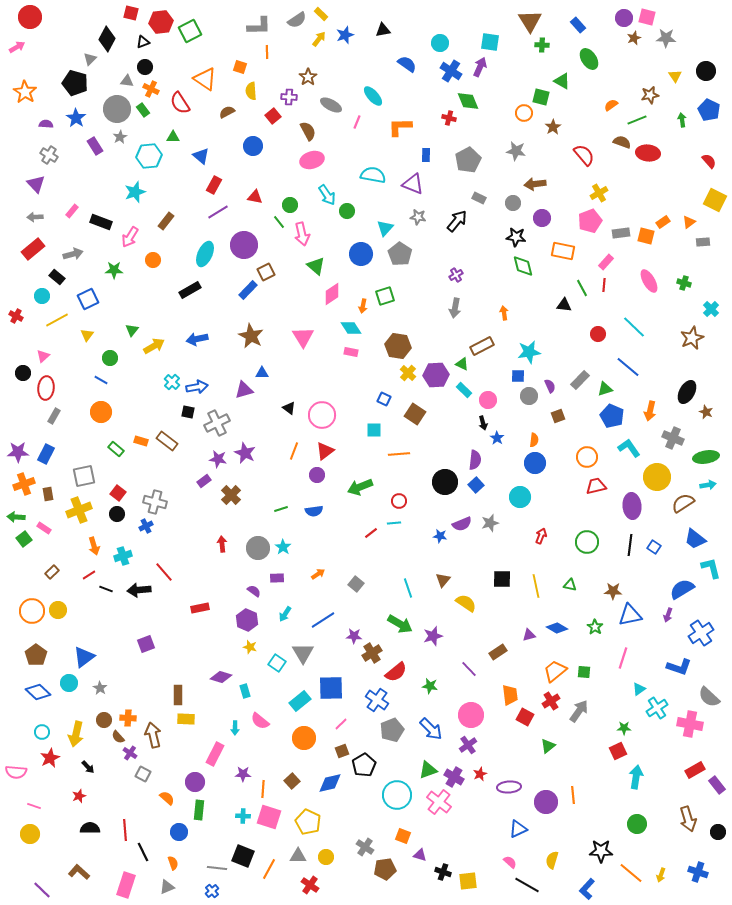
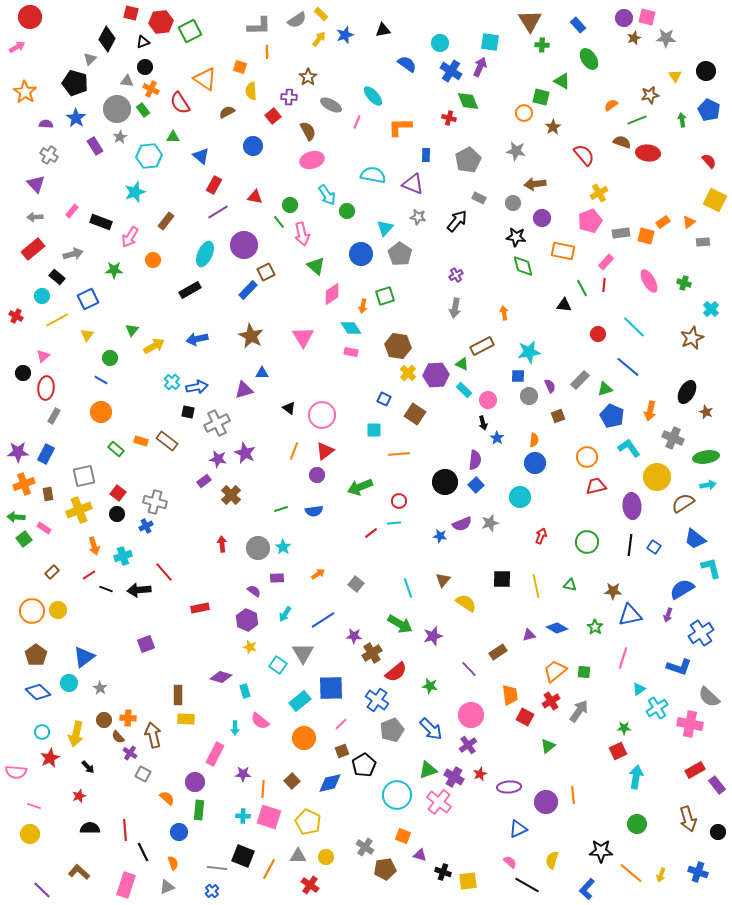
cyan square at (277, 663): moved 1 px right, 2 px down
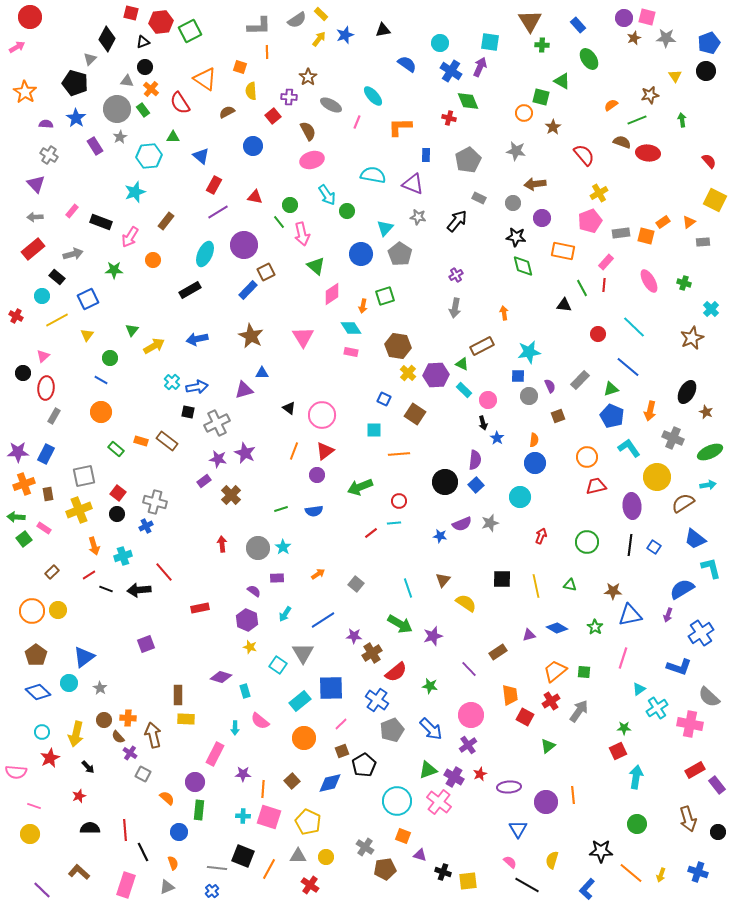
orange cross at (151, 89): rotated 14 degrees clockwise
blue pentagon at (709, 110): moved 67 px up; rotated 25 degrees clockwise
green triangle at (605, 389): moved 6 px right
green ellipse at (706, 457): moved 4 px right, 5 px up; rotated 15 degrees counterclockwise
cyan circle at (397, 795): moved 6 px down
blue triangle at (518, 829): rotated 36 degrees counterclockwise
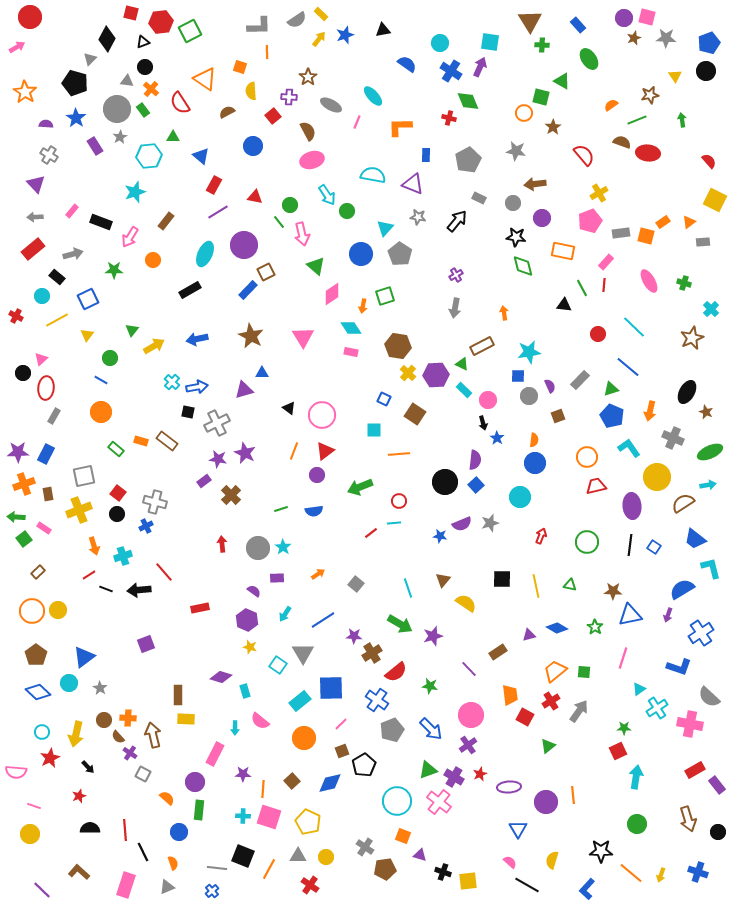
pink triangle at (43, 356): moved 2 px left, 3 px down
brown rectangle at (52, 572): moved 14 px left
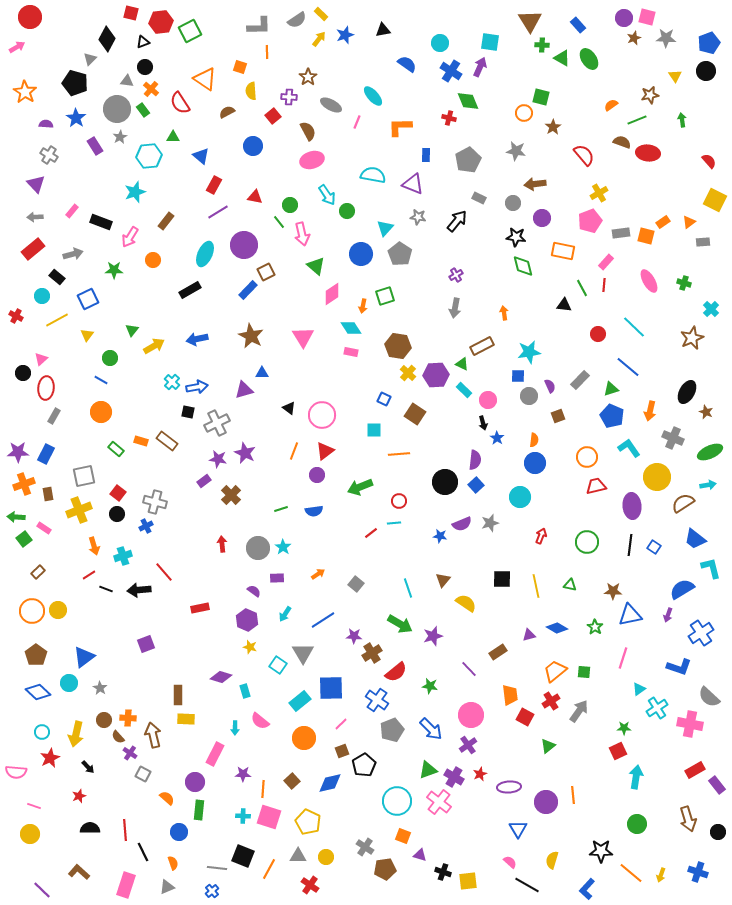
green triangle at (562, 81): moved 23 px up
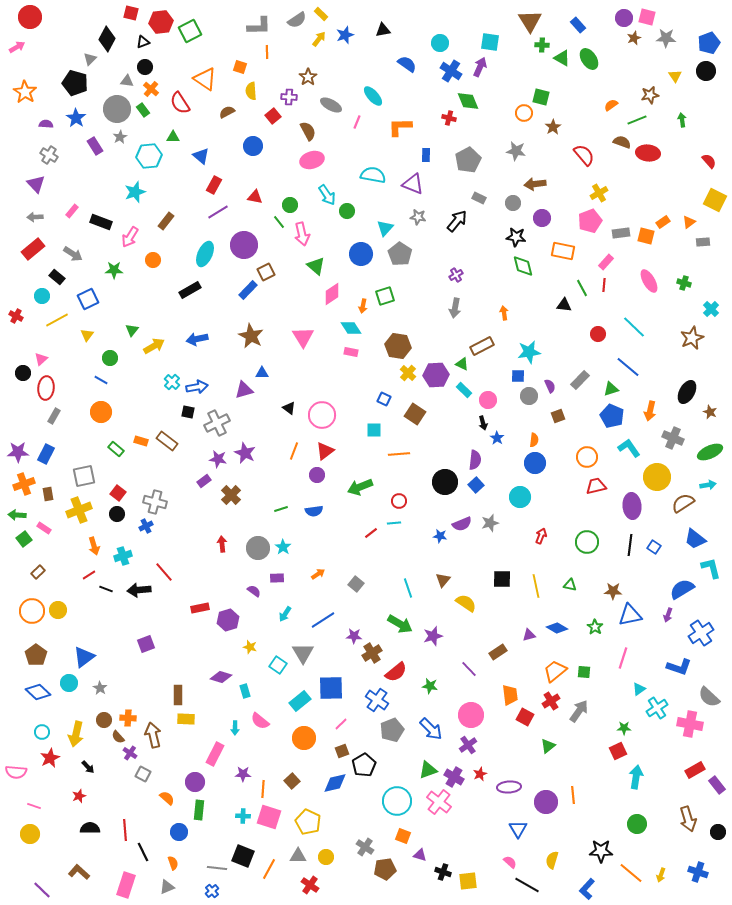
gray arrow at (73, 254): rotated 48 degrees clockwise
brown star at (706, 412): moved 4 px right
green arrow at (16, 517): moved 1 px right, 2 px up
purple hexagon at (247, 620): moved 19 px left; rotated 20 degrees clockwise
blue diamond at (330, 783): moved 5 px right
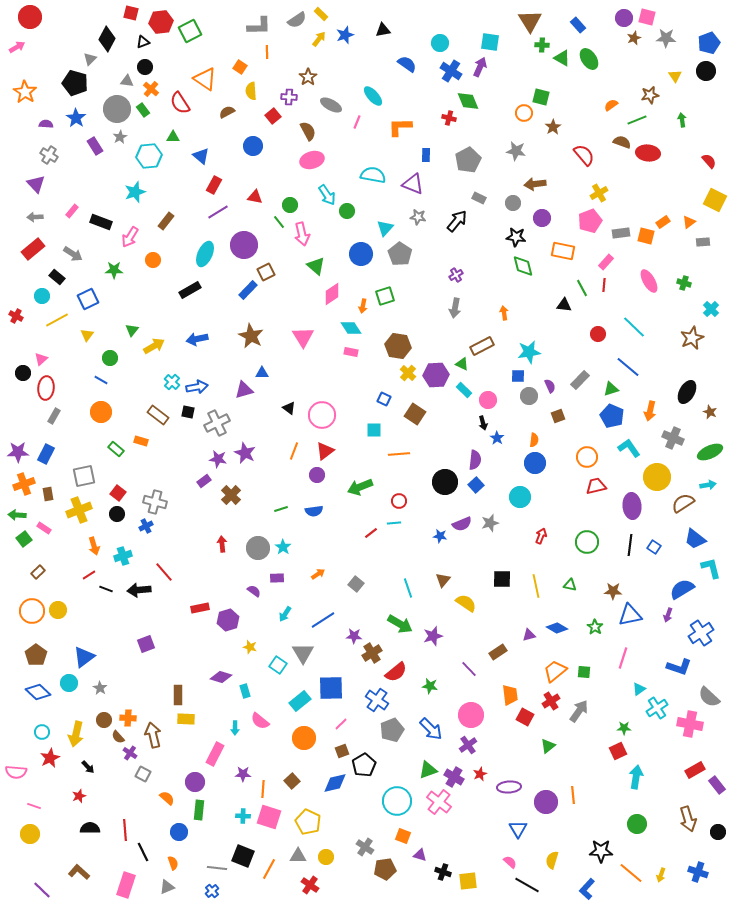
orange square at (240, 67): rotated 16 degrees clockwise
brown rectangle at (167, 441): moved 9 px left, 26 px up
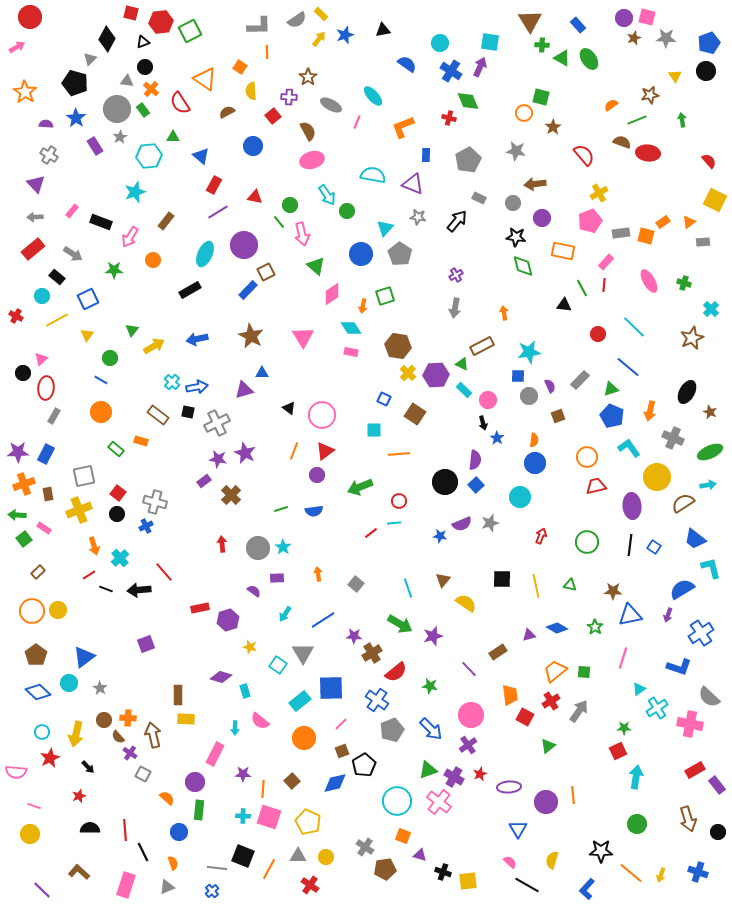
orange L-shape at (400, 127): moved 3 px right; rotated 20 degrees counterclockwise
cyan cross at (123, 556): moved 3 px left, 2 px down; rotated 24 degrees counterclockwise
orange arrow at (318, 574): rotated 64 degrees counterclockwise
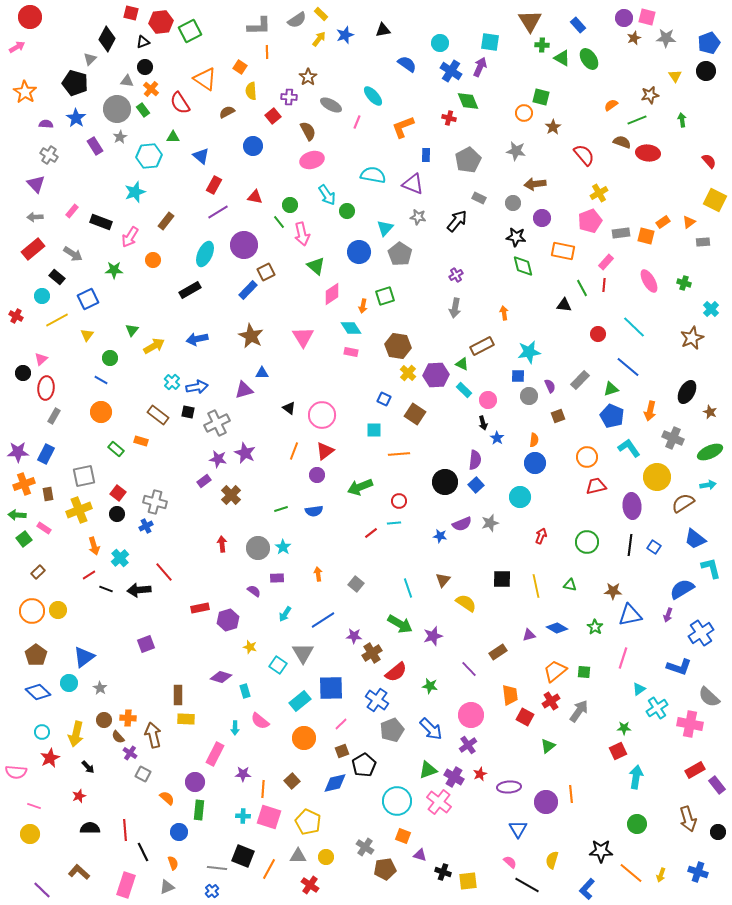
blue circle at (361, 254): moved 2 px left, 2 px up
orange line at (573, 795): moved 2 px left, 1 px up
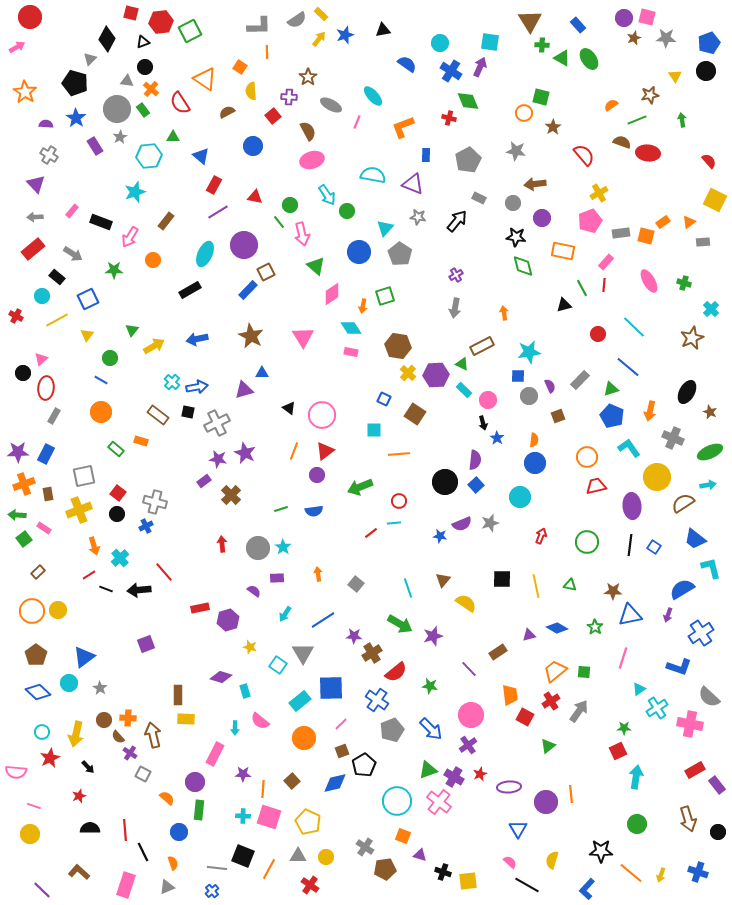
black triangle at (564, 305): rotated 21 degrees counterclockwise
